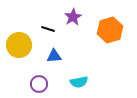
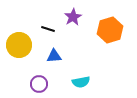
cyan semicircle: moved 2 px right
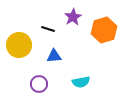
orange hexagon: moved 6 px left
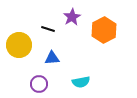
purple star: moved 1 px left
orange hexagon: rotated 10 degrees counterclockwise
blue triangle: moved 2 px left, 2 px down
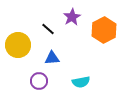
black line: rotated 24 degrees clockwise
yellow circle: moved 1 px left
purple circle: moved 3 px up
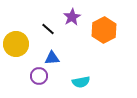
yellow circle: moved 2 px left, 1 px up
purple circle: moved 5 px up
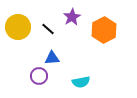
yellow circle: moved 2 px right, 17 px up
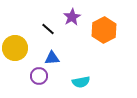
yellow circle: moved 3 px left, 21 px down
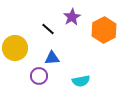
cyan semicircle: moved 1 px up
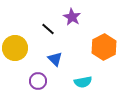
purple star: rotated 12 degrees counterclockwise
orange hexagon: moved 17 px down
blue triangle: moved 3 px right, 1 px down; rotated 49 degrees clockwise
purple circle: moved 1 px left, 5 px down
cyan semicircle: moved 2 px right, 1 px down
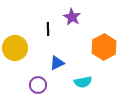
black line: rotated 48 degrees clockwise
blue triangle: moved 2 px right, 4 px down; rotated 49 degrees clockwise
purple circle: moved 4 px down
